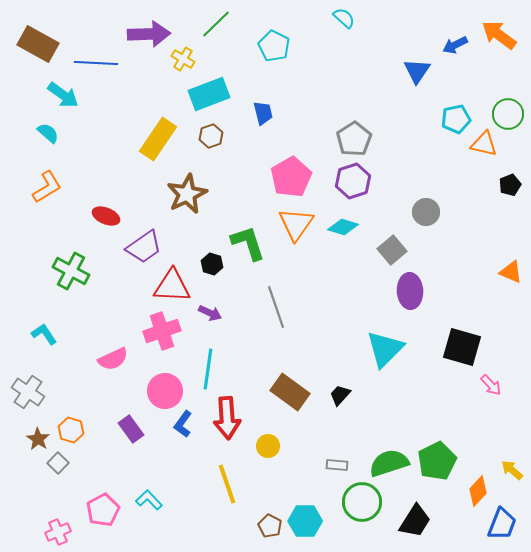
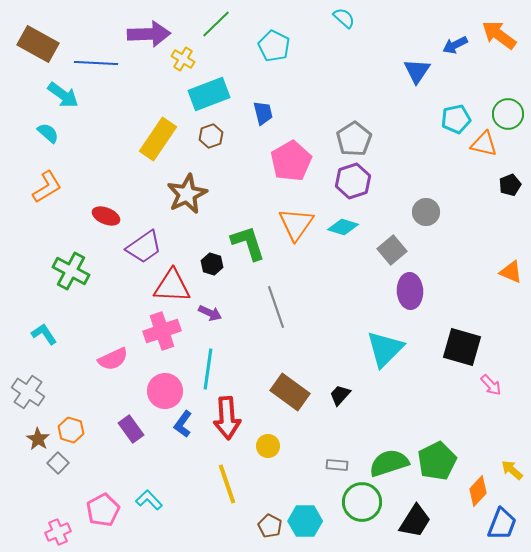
pink pentagon at (291, 177): moved 16 px up
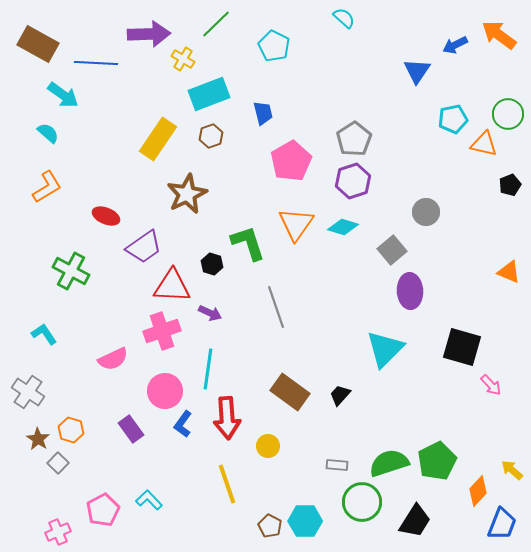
cyan pentagon at (456, 119): moved 3 px left
orange triangle at (511, 272): moved 2 px left
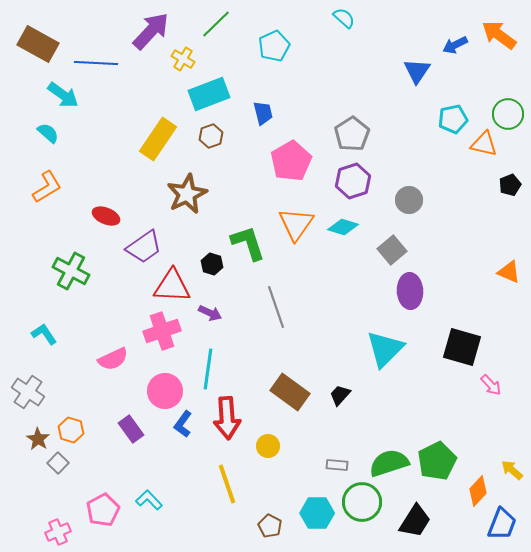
purple arrow at (149, 34): moved 2 px right, 3 px up; rotated 45 degrees counterclockwise
cyan pentagon at (274, 46): rotated 20 degrees clockwise
gray pentagon at (354, 139): moved 2 px left, 5 px up
gray circle at (426, 212): moved 17 px left, 12 px up
cyan hexagon at (305, 521): moved 12 px right, 8 px up
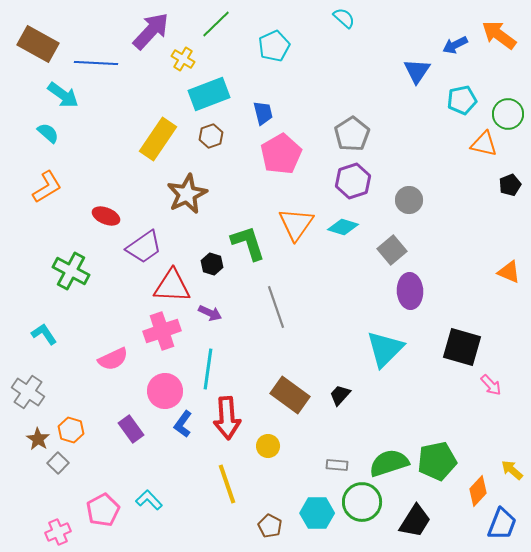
cyan pentagon at (453, 119): moved 9 px right, 19 px up
pink pentagon at (291, 161): moved 10 px left, 7 px up
brown rectangle at (290, 392): moved 3 px down
green pentagon at (437, 461): rotated 15 degrees clockwise
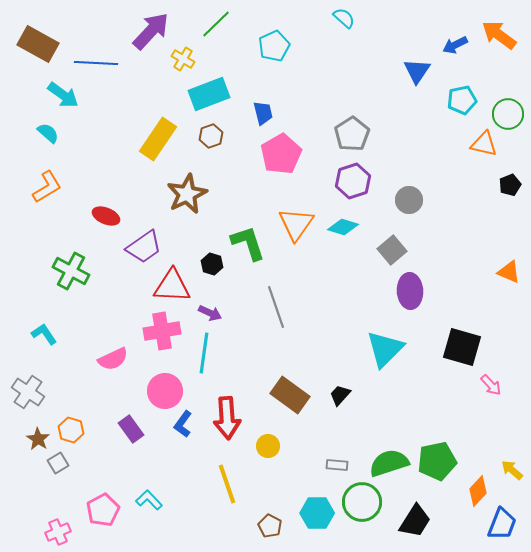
pink cross at (162, 331): rotated 9 degrees clockwise
cyan line at (208, 369): moved 4 px left, 16 px up
gray square at (58, 463): rotated 15 degrees clockwise
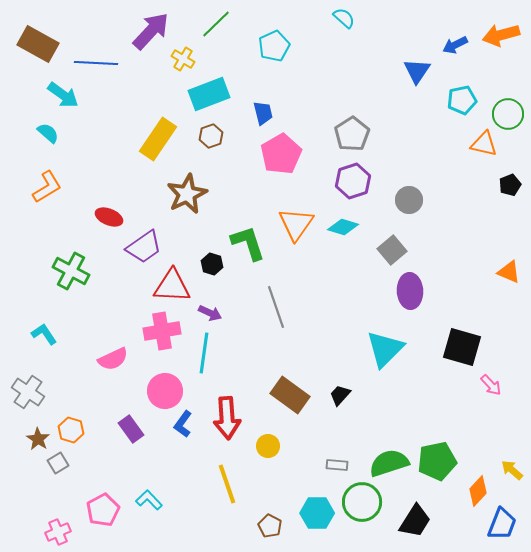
orange arrow at (499, 35): moved 2 px right; rotated 51 degrees counterclockwise
red ellipse at (106, 216): moved 3 px right, 1 px down
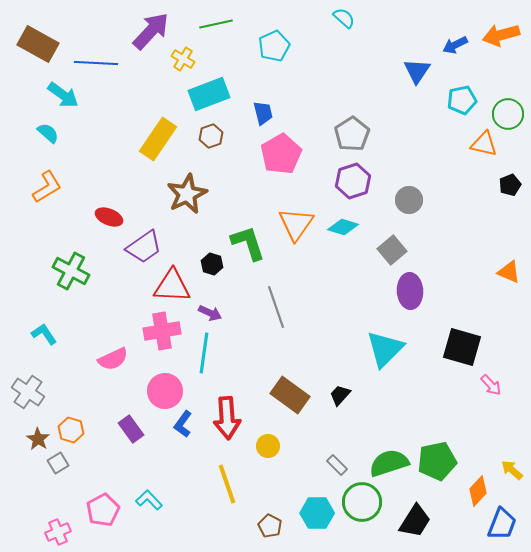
green line at (216, 24): rotated 32 degrees clockwise
gray rectangle at (337, 465): rotated 40 degrees clockwise
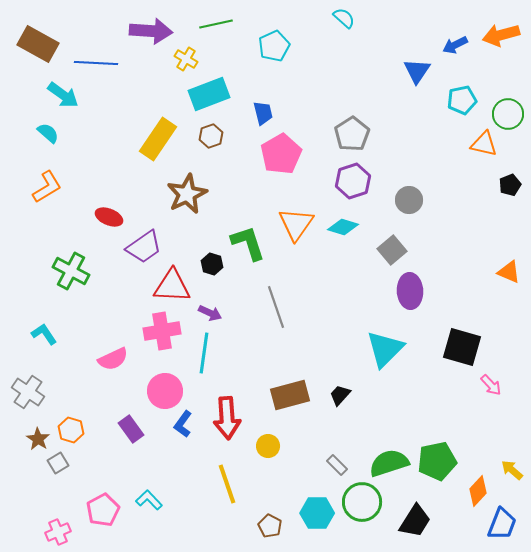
purple arrow at (151, 31): rotated 51 degrees clockwise
yellow cross at (183, 59): moved 3 px right
brown rectangle at (290, 395): rotated 51 degrees counterclockwise
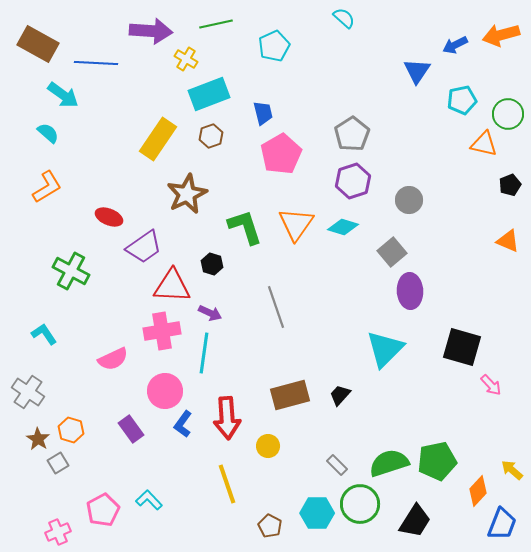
green L-shape at (248, 243): moved 3 px left, 16 px up
gray square at (392, 250): moved 2 px down
orange triangle at (509, 272): moved 1 px left, 31 px up
green circle at (362, 502): moved 2 px left, 2 px down
